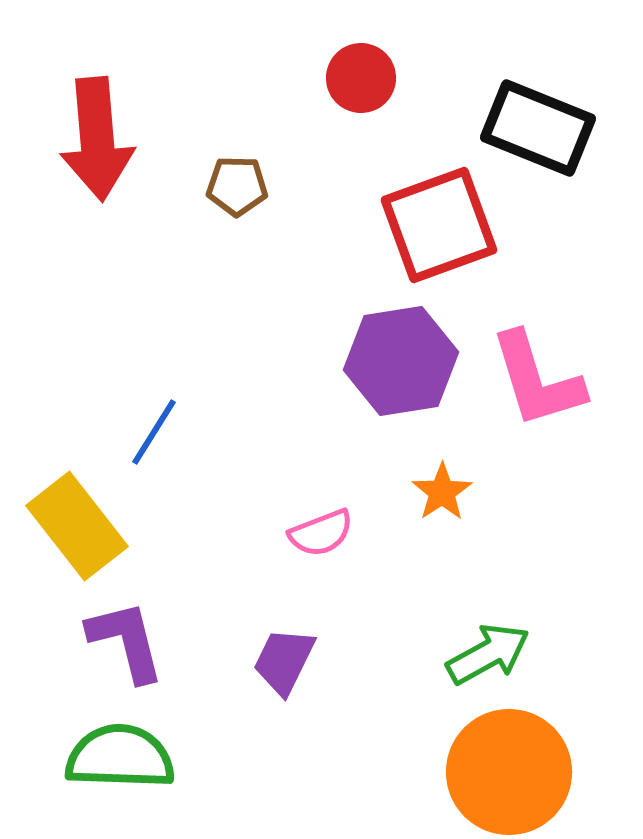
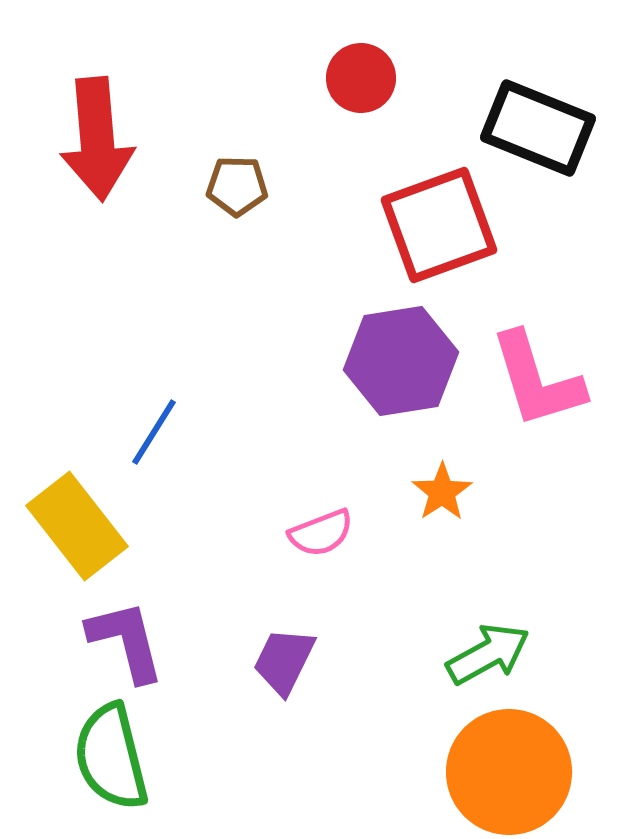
green semicircle: moved 9 px left; rotated 106 degrees counterclockwise
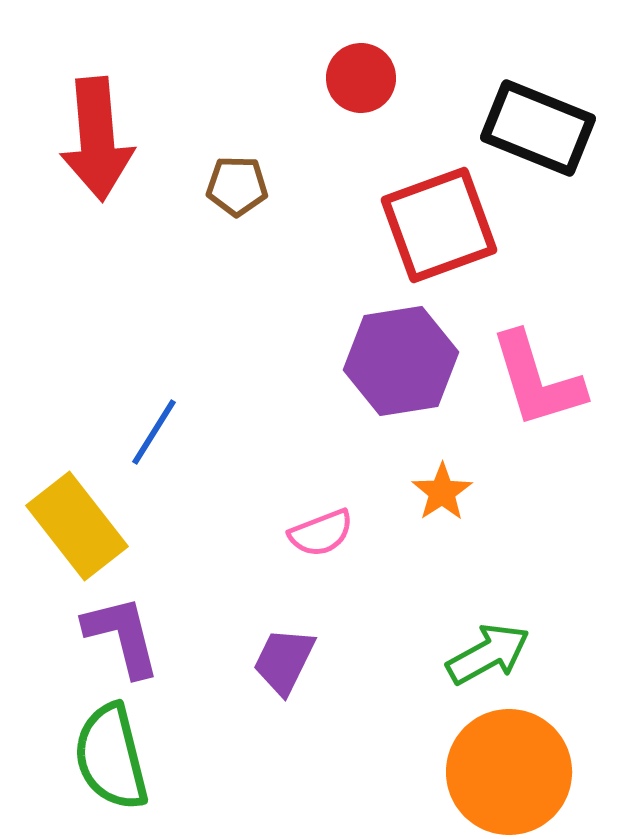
purple L-shape: moved 4 px left, 5 px up
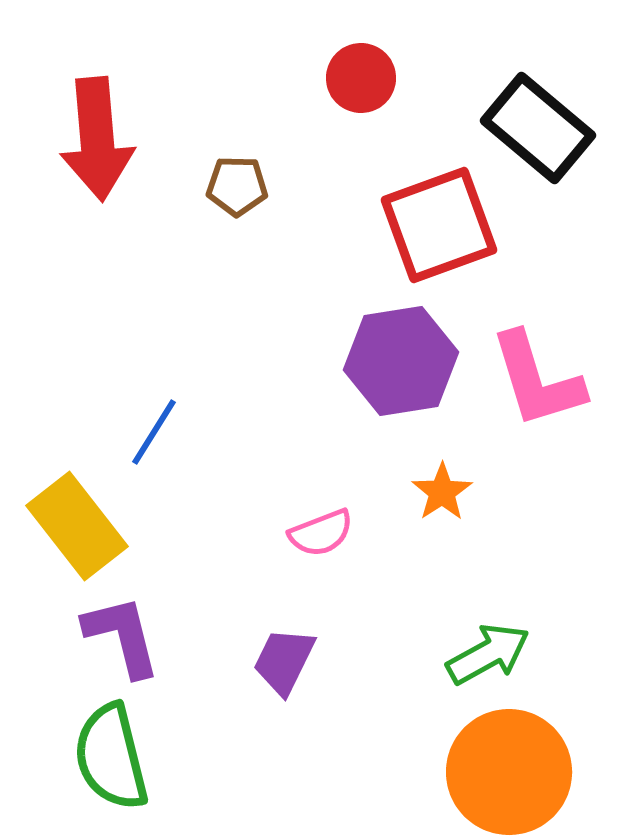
black rectangle: rotated 18 degrees clockwise
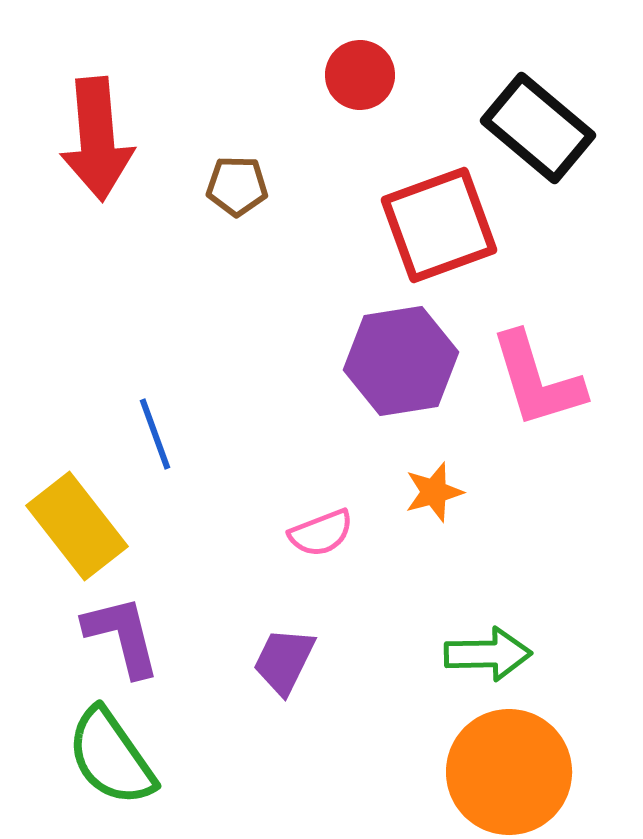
red circle: moved 1 px left, 3 px up
blue line: moved 1 px right, 2 px down; rotated 52 degrees counterclockwise
orange star: moved 8 px left; rotated 18 degrees clockwise
green arrow: rotated 28 degrees clockwise
green semicircle: rotated 21 degrees counterclockwise
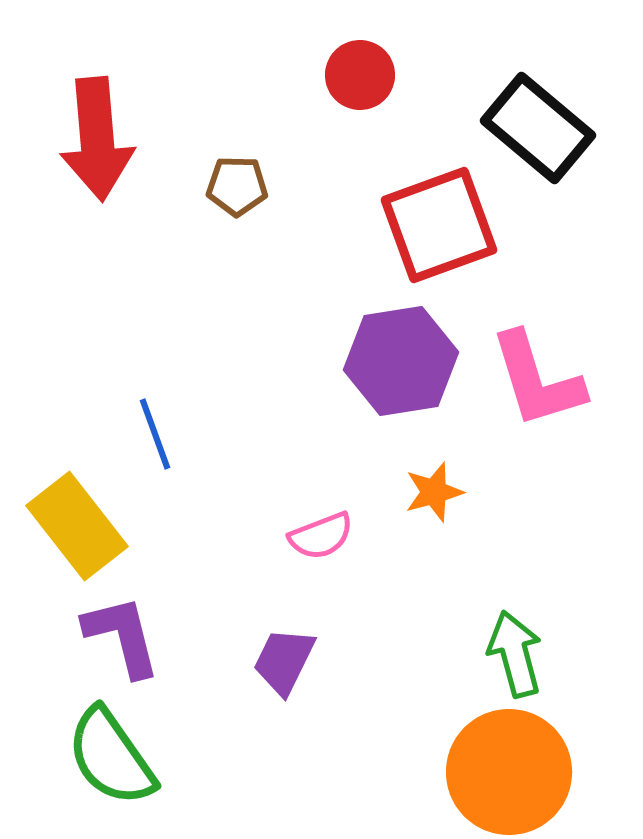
pink semicircle: moved 3 px down
green arrow: moved 27 px right; rotated 104 degrees counterclockwise
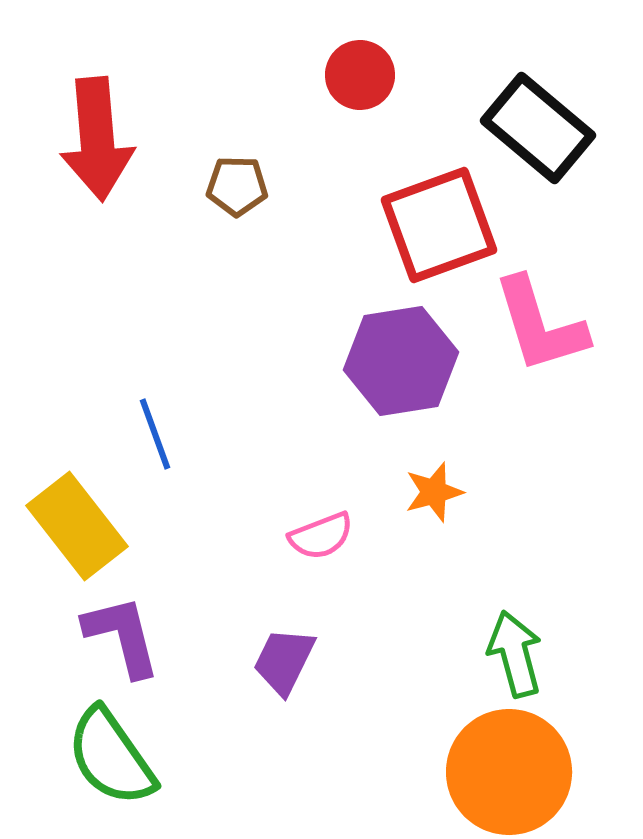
pink L-shape: moved 3 px right, 55 px up
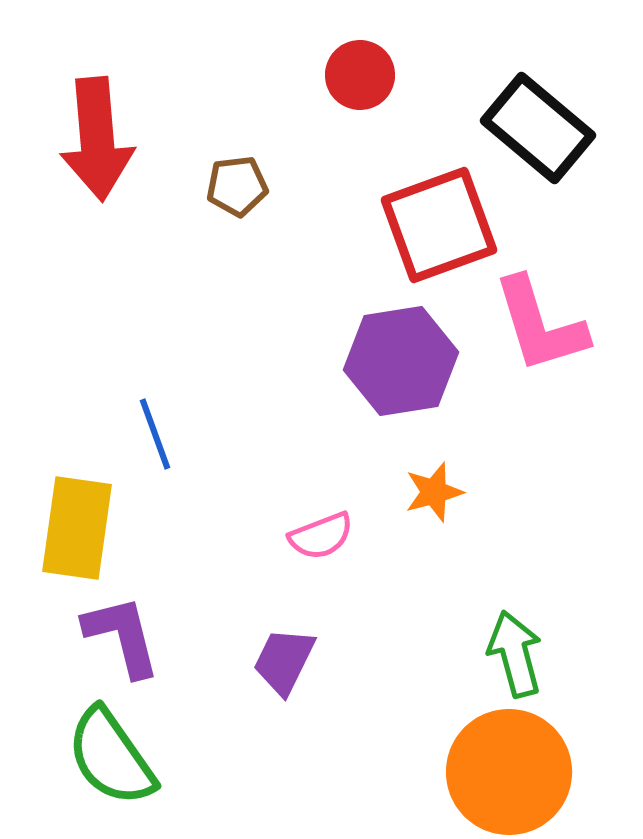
brown pentagon: rotated 8 degrees counterclockwise
yellow rectangle: moved 2 px down; rotated 46 degrees clockwise
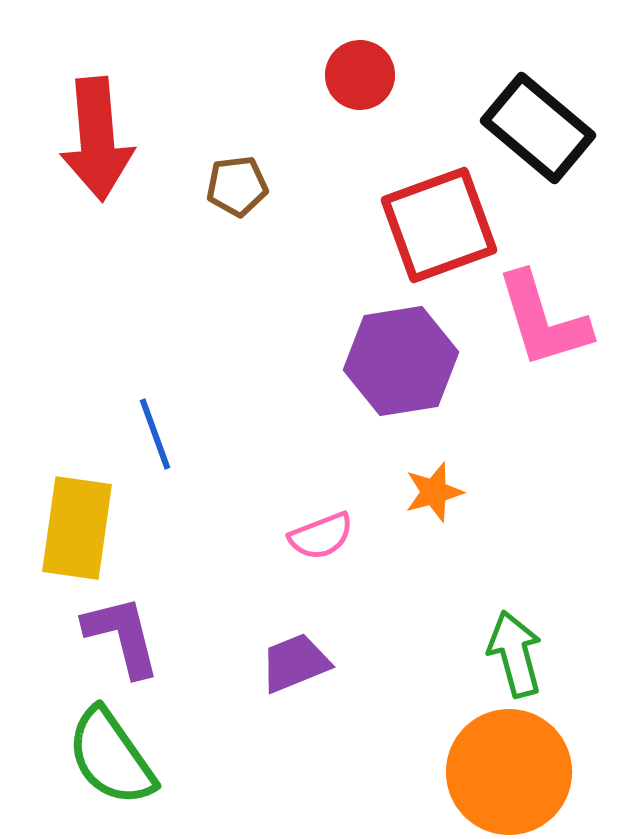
pink L-shape: moved 3 px right, 5 px up
purple trapezoid: moved 11 px right, 2 px down; rotated 42 degrees clockwise
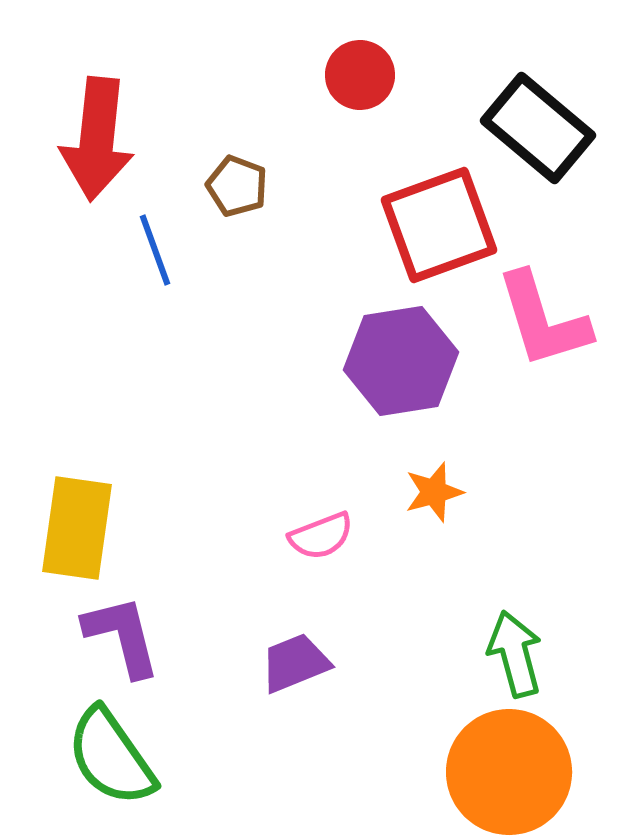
red arrow: rotated 11 degrees clockwise
brown pentagon: rotated 28 degrees clockwise
blue line: moved 184 px up
